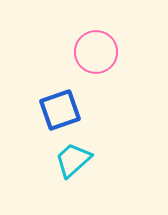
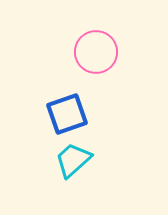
blue square: moved 7 px right, 4 px down
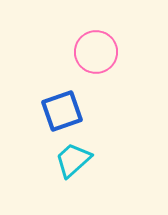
blue square: moved 5 px left, 3 px up
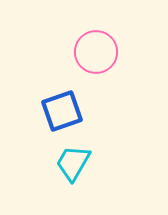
cyan trapezoid: moved 3 px down; rotated 18 degrees counterclockwise
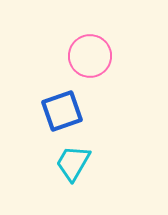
pink circle: moved 6 px left, 4 px down
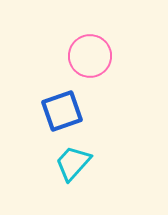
cyan trapezoid: rotated 12 degrees clockwise
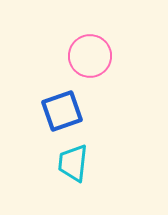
cyan trapezoid: rotated 36 degrees counterclockwise
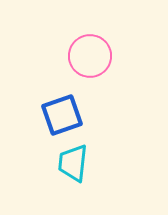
blue square: moved 4 px down
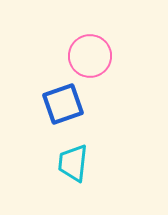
blue square: moved 1 px right, 11 px up
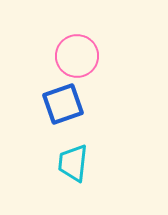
pink circle: moved 13 px left
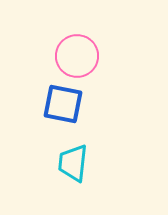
blue square: rotated 30 degrees clockwise
